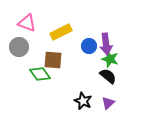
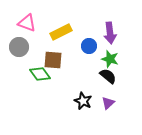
purple arrow: moved 4 px right, 11 px up
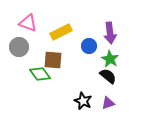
pink triangle: moved 1 px right
green star: rotated 12 degrees clockwise
purple triangle: rotated 24 degrees clockwise
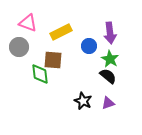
green diamond: rotated 30 degrees clockwise
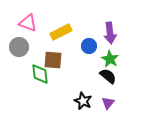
purple triangle: rotated 32 degrees counterclockwise
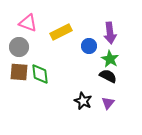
brown square: moved 34 px left, 12 px down
black semicircle: rotated 12 degrees counterclockwise
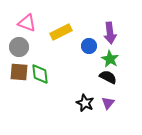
pink triangle: moved 1 px left
black semicircle: moved 1 px down
black star: moved 2 px right, 2 px down
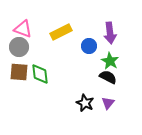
pink triangle: moved 4 px left, 6 px down
green star: moved 2 px down
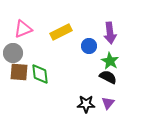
pink triangle: rotated 42 degrees counterclockwise
gray circle: moved 6 px left, 6 px down
black star: moved 1 px right, 1 px down; rotated 24 degrees counterclockwise
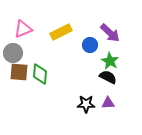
purple arrow: rotated 40 degrees counterclockwise
blue circle: moved 1 px right, 1 px up
green diamond: rotated 10 degrees clockwise
purple triangle: rotated 48 degrees clockwise
